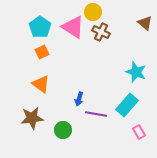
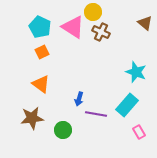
cyan pentagon: rotated 10 degrees counterclockwise
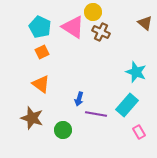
brown star: rotated 25 degrees clockwise
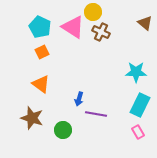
cyan star: rotated 20 degrees counterclockwise
cyan rectangle: moved 13 px right; rotated 15 degrees counterclockwise
pink rectangle: moved 1 px left
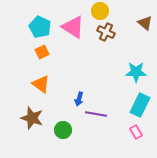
yellow circle: moved 7 px right, 1 px up
brown cross: moved 5 px right
pink rectangle: moved 2 px left
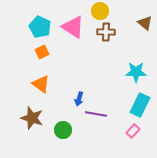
brown cross: rotated 24 degrees counterclockwise
pink rectangle: moved 3 px left, 1 px up; rotated 72 degrees clockwise
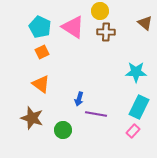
cyan rectangle: moved 1 px left, 2 px down
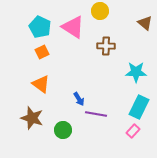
brown cross: moved 14 px down
blue arrow: rotated 48 degrees counterclockwise
